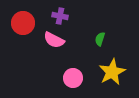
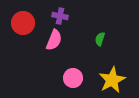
pink semicircle: rotated 95 degrees counterclockwise
yellow star: moved 8 px down
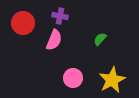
green semicircle: rotated 24 degrees clockwise
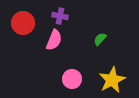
pink circle: moved 1 px left, 1 px down
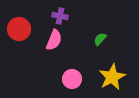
red circle: moved 4 px left, 6 px down
yellow star: moved 3 px up
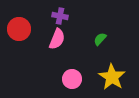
pink semicircle: moved 3 px right, 1 px up
yellow star: rotated 12 degrees counterclockwise
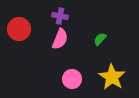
pink semicircle: moved 3 px right
